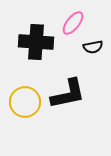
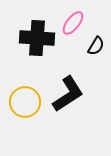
black cross: moved 1 px right, 4 px up
black semicircle: moved 3 px right, 1 px up; rotated 48 degrees counterclockwise
black L-shape: rotated 21 degrees counterclockwise
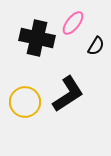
black cross: rotated 8 degrees clockwise
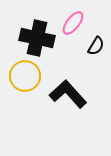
black L-shape: rotated 99 degrees counterclockwise
yellow circle: moved 26 px up
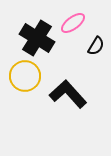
pink ellipse: rotated 15 degrees clockwise
black cross: rotated 20 degrees clockwise
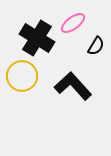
yellow circle: moved 3 px left
black L-shape: moved 5 px right, 8 px up
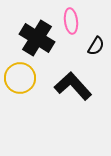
pink ellipse: moved 2 px left, 2 px up; rotated 60 degrees counterclockwise
yellow circle: moved 2 px left, 2 px down
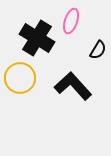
pink ellipse: rotated 25 degrees clockwise
black semicircle: moved 2 px right, 4 px down
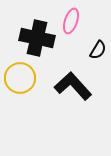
black cross: rotated 20 degrees counterclockwise
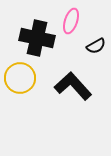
black semicircle: moved 2 px left, 4 px up; rotated 30 degrees clockwise
